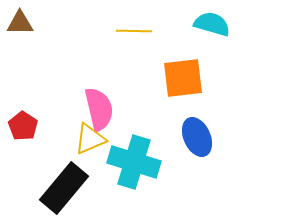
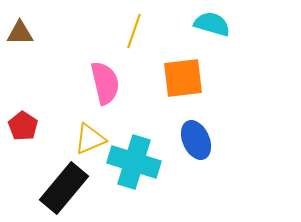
brown triangle: moved 10 px down
yellow line: rotated 72 degrees counterclockwise
pink semicircle: moved 6 px right, 26 px up
blue ellipse: moved 1 px left, 3 px down
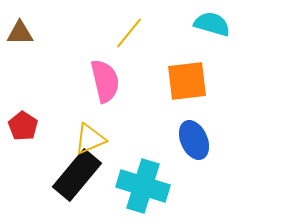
yellow line: moved 5 px left, 2 px down; rotated 20 degrees clockwise
orange square: moved 4 px right, 3 px down
pink semicircle: moved 2 px up
blue ellipse: moved 2 px left
cyan cross: moved 9 px right, 24 px down
black rectangle: moved 13 px right, 13 px up
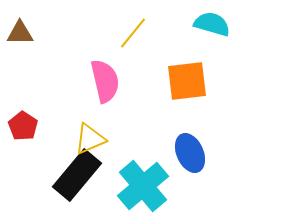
yellow line: moved 4 px right
blue ellipse: moved 4 px left, 13 px down
cyan cross: rotated 33 degrees clockwise
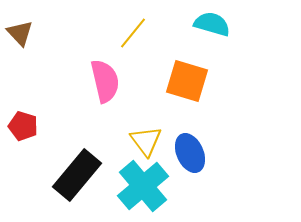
brown triangle: rotated 48 degrees clockwise
orange square: rotated 24 degrees clockwise
red pentagon: rotated 16 degrees counterclockwise
yellow triangle: moved 56 px right, 2 px down; rotated 44 degrees counterclockwise
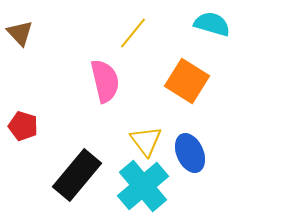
orange square: rotated 15 degrees clockwise
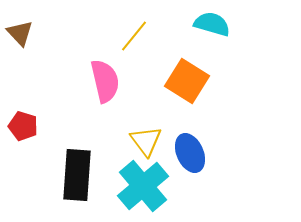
yellow line: moved 1 px right, 3 px down
black rectangle: rotated 36 degrees counterclockwise
